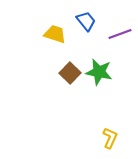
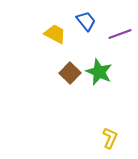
yellow trapezoid: rotated 10 degrees clockwise
green star: rotated 12 degrees clockwise
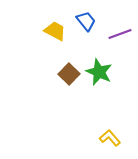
yellow trapezoid: moved 3 px up
brown square: moved 1 px left, 1 px down
yellow L-shape: rotated 65 degrees counterclockwise
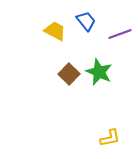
yellow L-shape: rotated 120 degrees clockwise
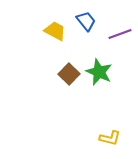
yellow L-shape: rotated 25 degrees clockwise
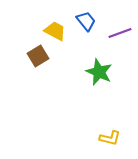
purple line: moved 1 px up
brown square: moved 31 px left, 18 px up; rotated 15 degrees clockwise
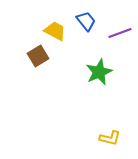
green star: rotated 24 degrees clockwise
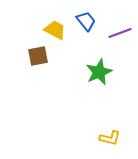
yellow trapezoid: moved 1 px up
brown square: rotated 20 degrees clockwise
